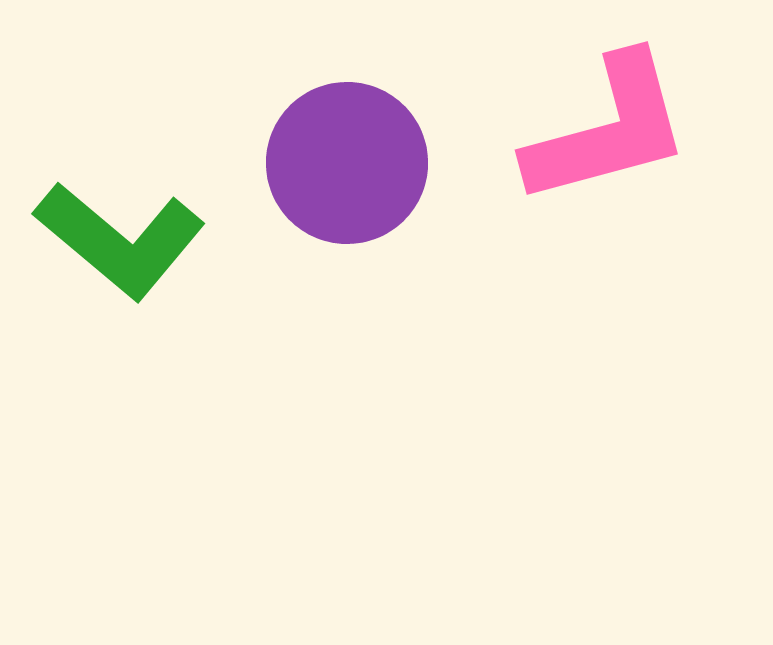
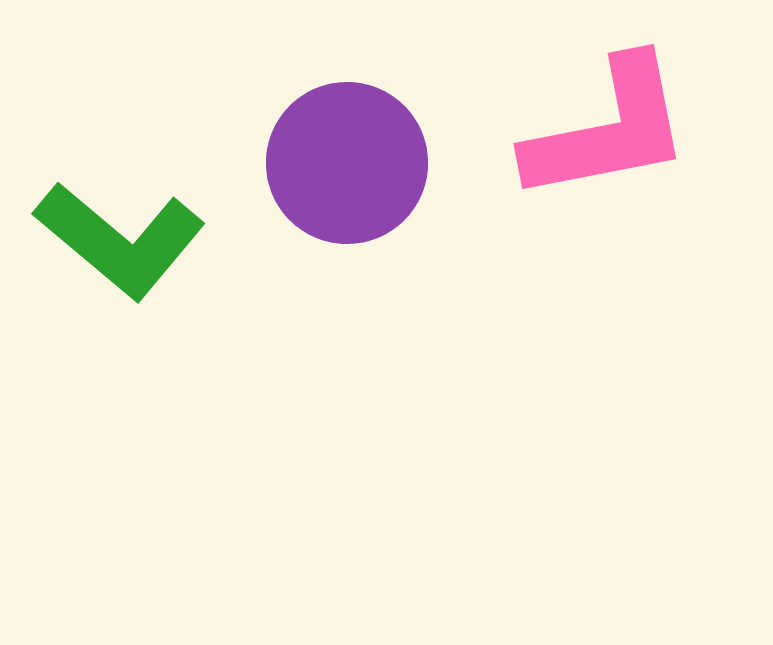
pink L-shape: rotated 4 degrees clockwise
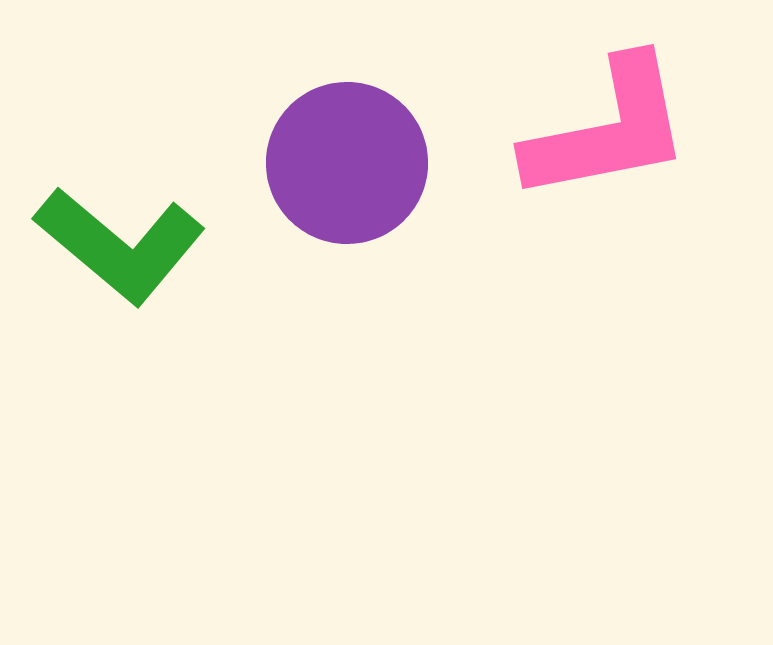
green L-shape: moved 5 px down
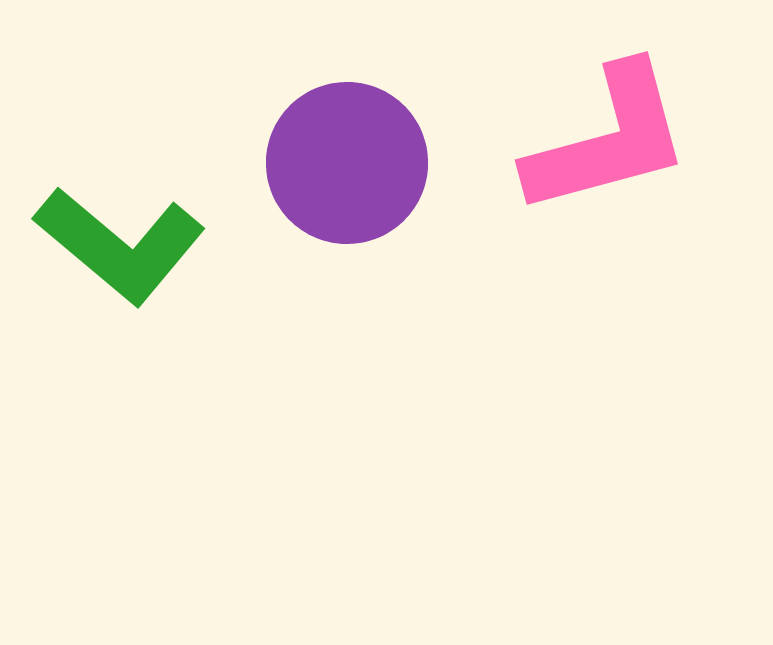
pink L-shape: moved 10 px down; rotated 4 degrees counterclockwise
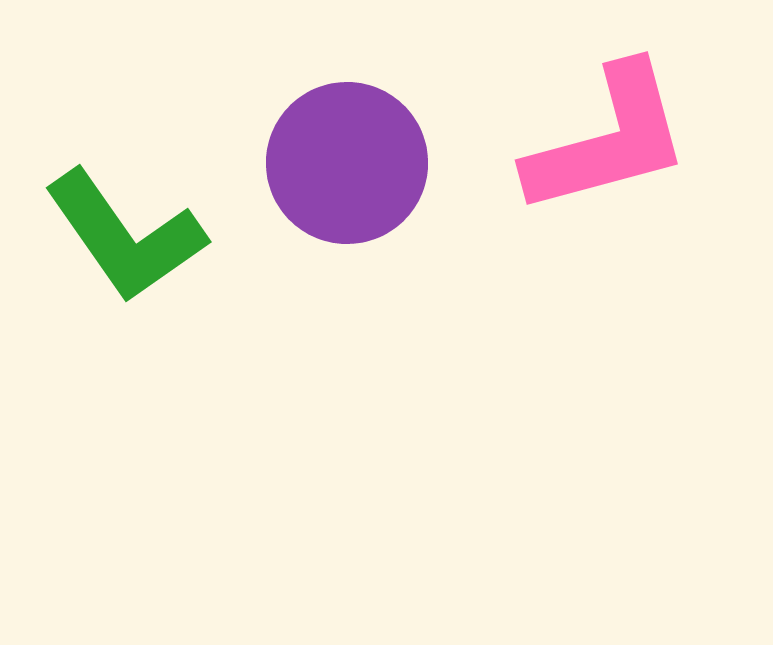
green L-shape: moved 5 px right, 9 px up; rotated 15 degrees clockwise
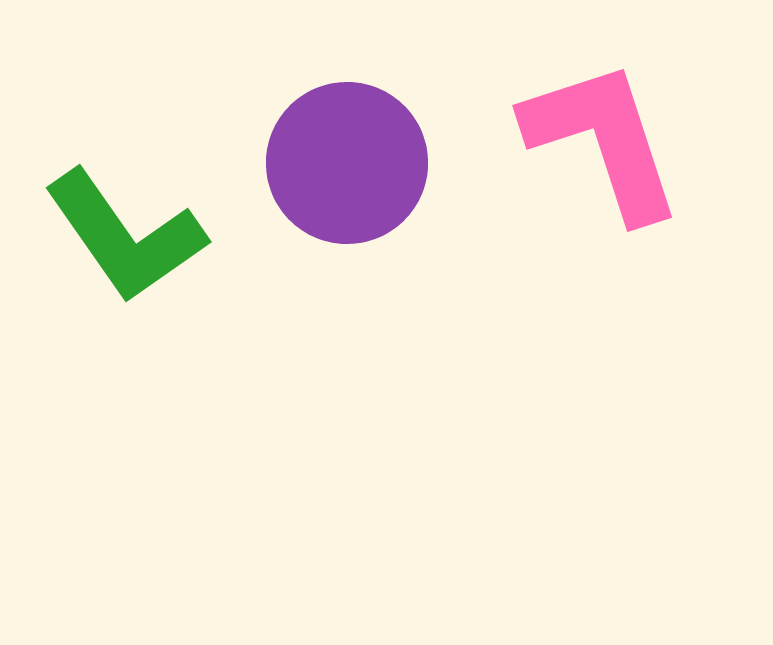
pink L-shape: moved 5 px left; rotated 93 degrees counterclockwise
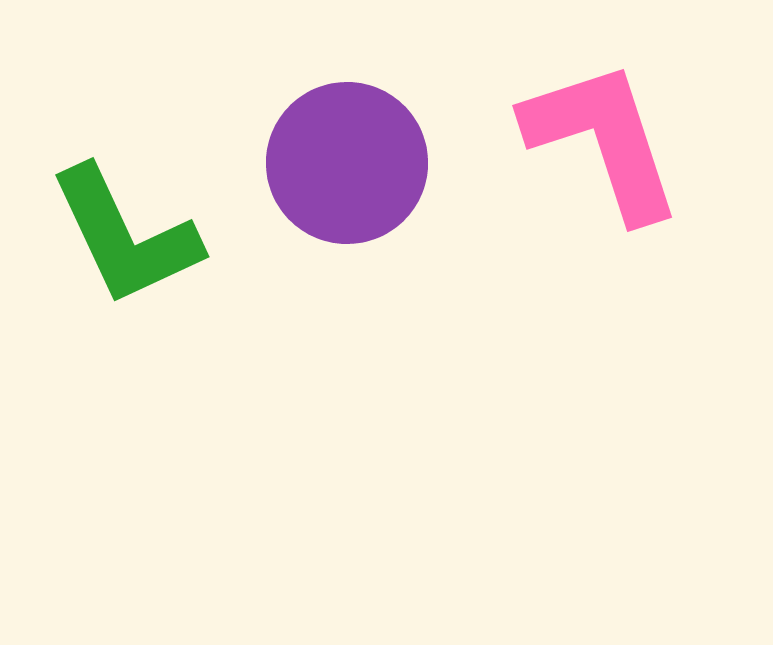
green L-shape: rotated 10 degrees clockwise
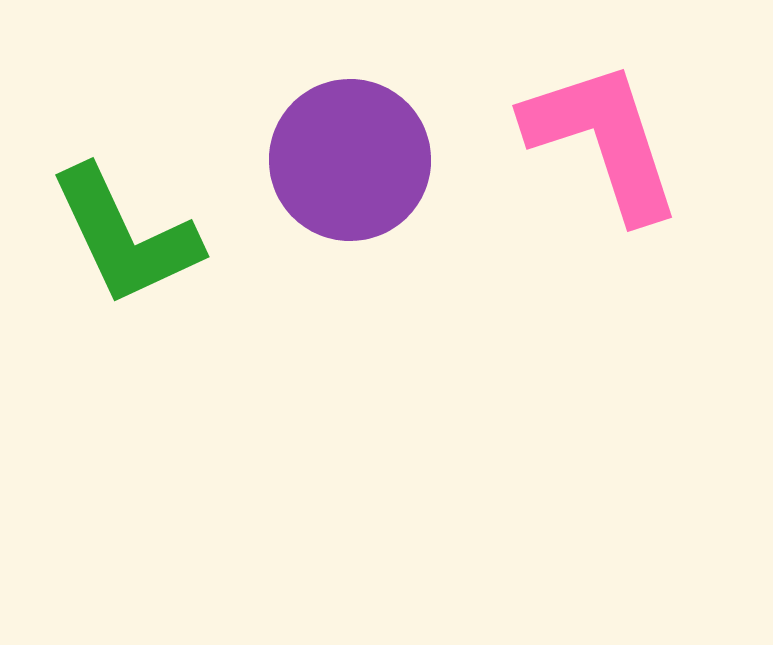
purple circle: moved 3 px right, 3 px up
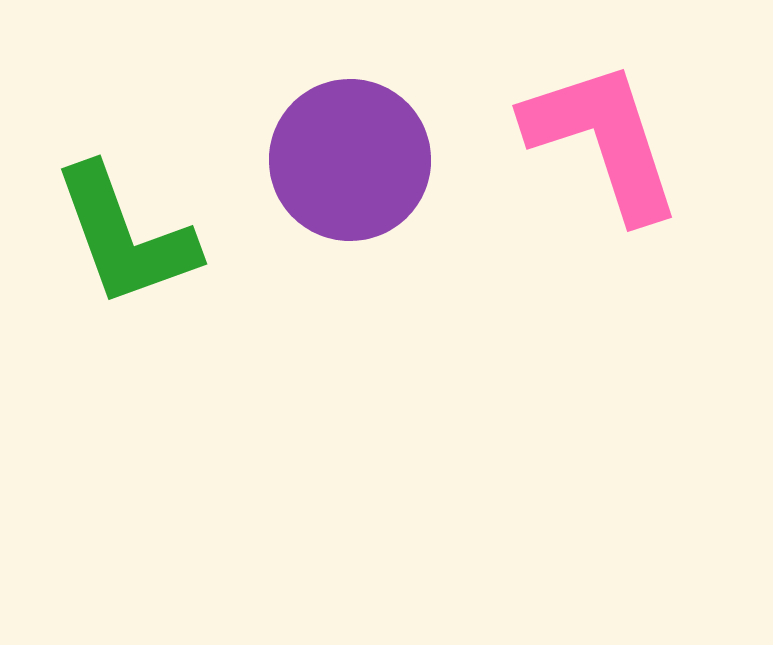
green L-shape: rotated 5 degrees clockwise
